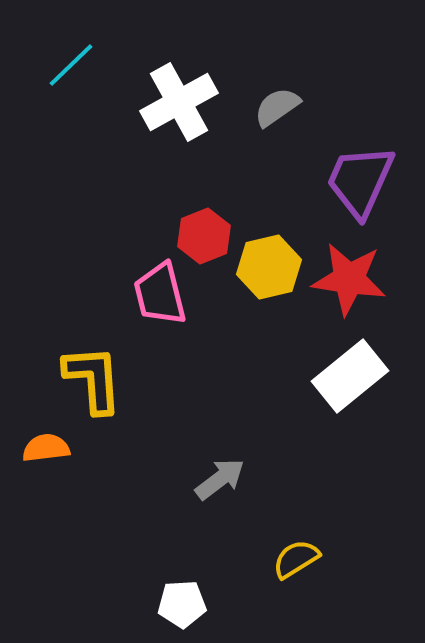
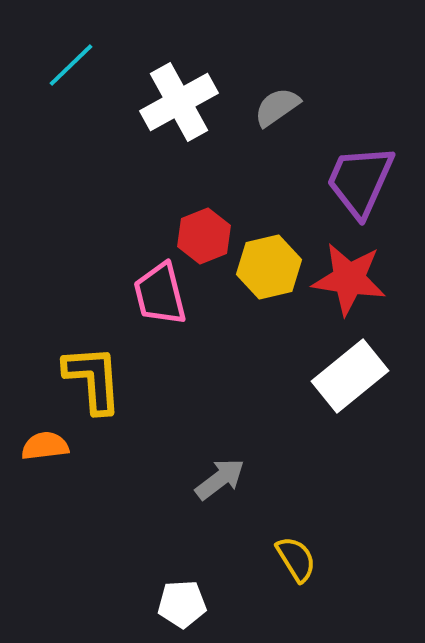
orange semicircle: moved 1 px left, 2 px up
yellow semicircle: rotated 90 degrees clockwise
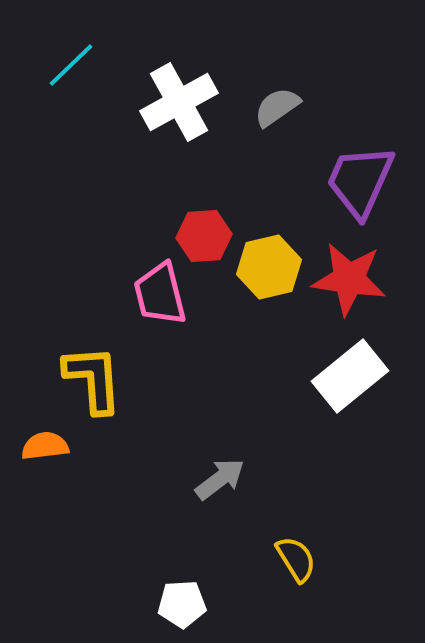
red hexagon: rotated 18 degrees clockwise
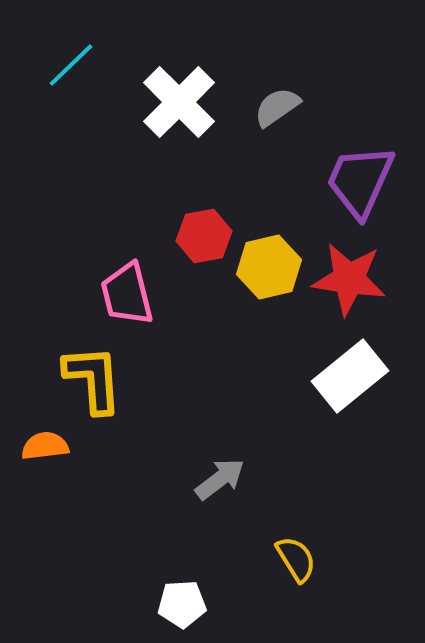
white cross: rotated 16 degrees counterclockwise
red hexagon: rotated 6 degrees counterclockwise
pink trapezoid: moved 33 px left
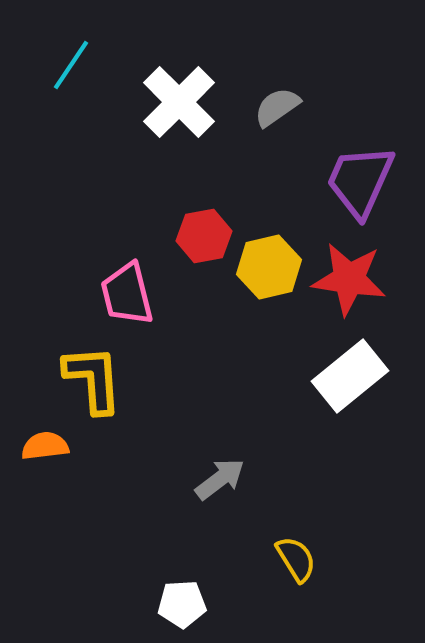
cyan line: rotated 12 degrees counterclockwise
